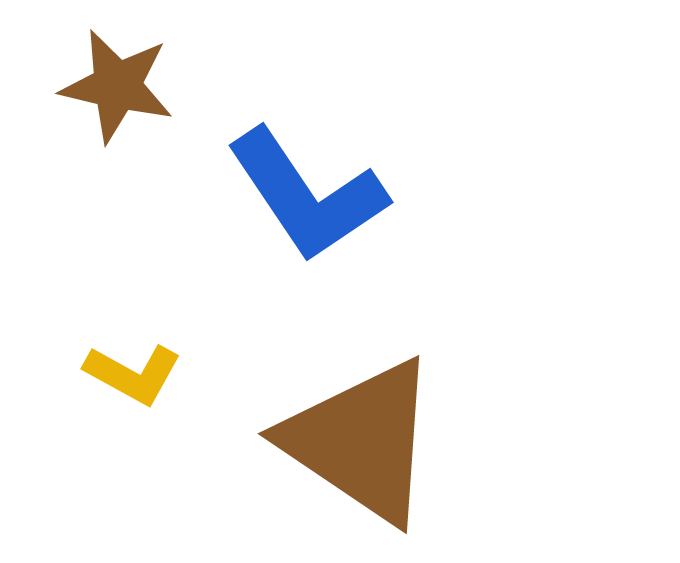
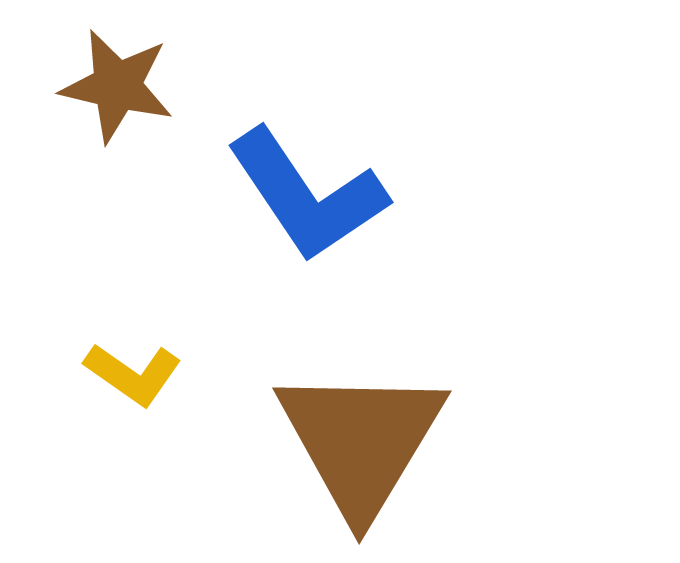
yellow L-shape: rotated 6 degrees clockwise
brown triangle: rotated 27 degrees clockwise
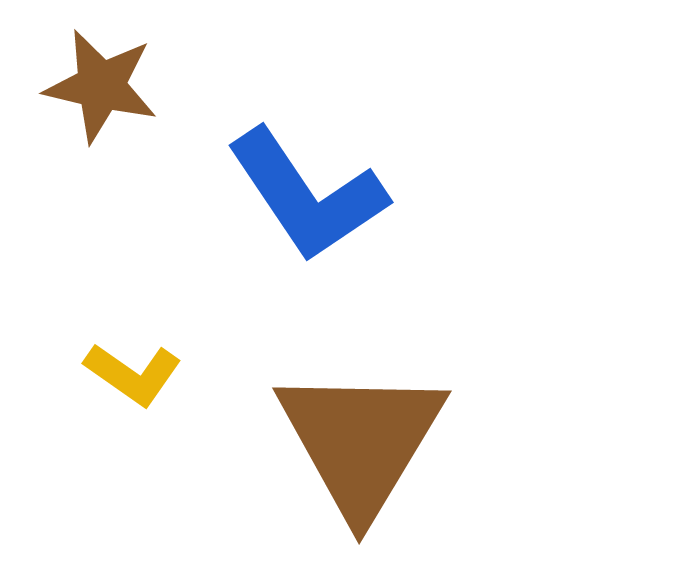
brown star: moved 16 px left
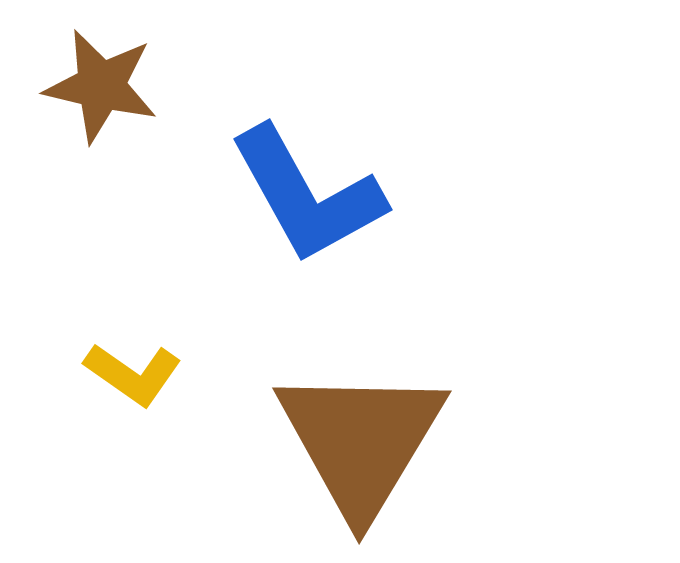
blue L-shape: rotated 5 degrees clockwise
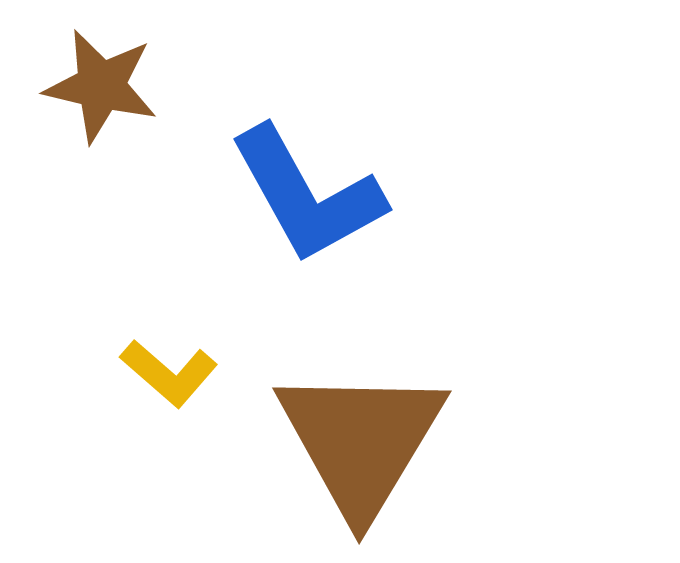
yellow L-shape: moved 36 px right, 1 px up; rotated 6 degrees clockwise
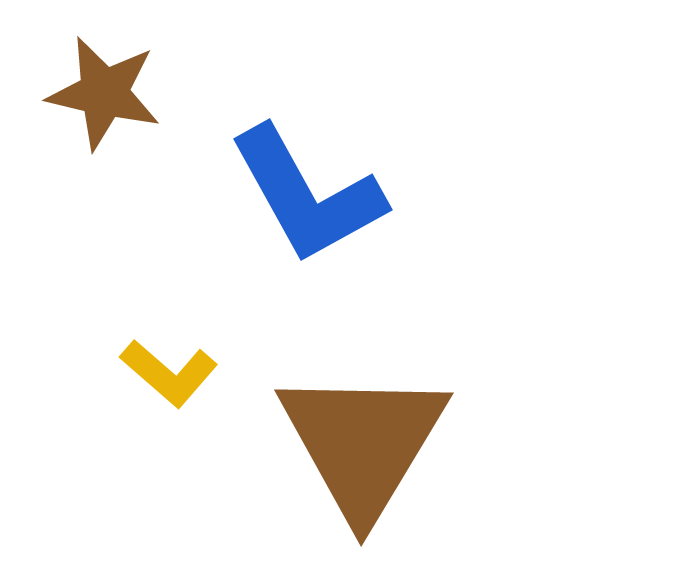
brown star: moved 3 px right, 7 px down
brown triangle: moved 2 px right, 2 px down
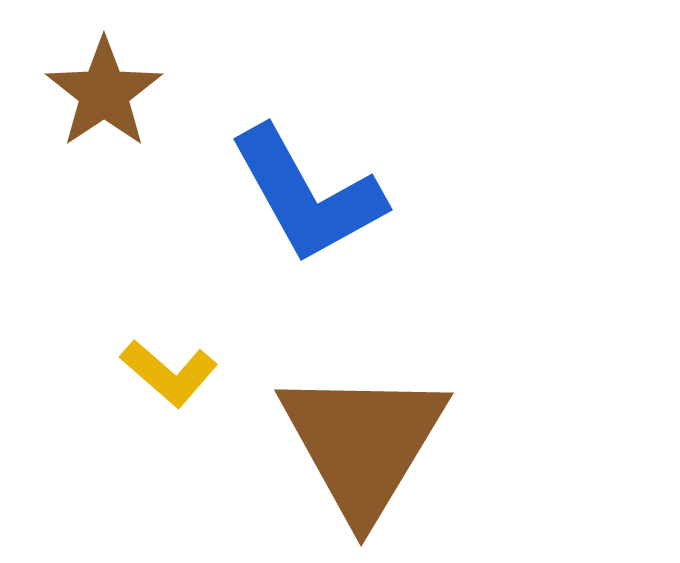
brown star: rotated 25 degrees clockwise
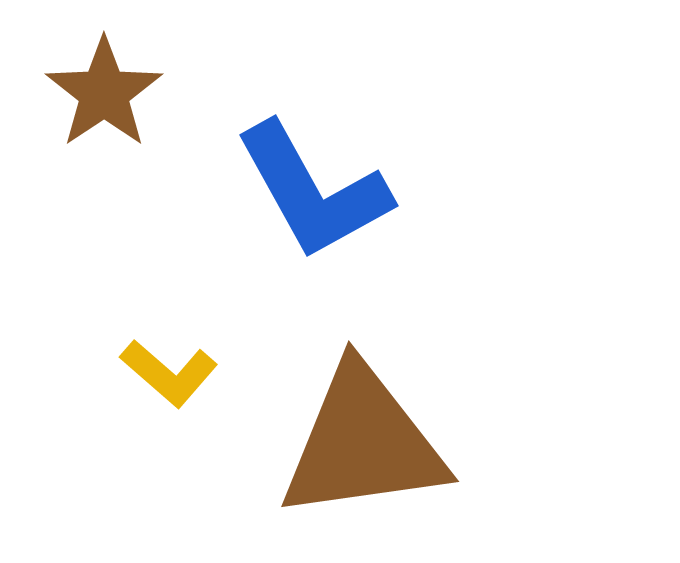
blue L-shape: moved 6 px right, 4 px up
brown triangle: rotated 51 degrees clockwise
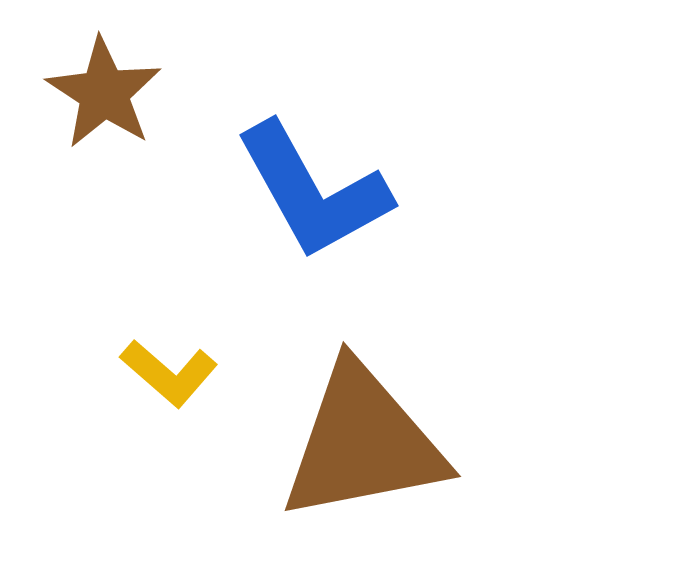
brown star: rotated 5 degrees counterclockwise
brown triangle: rotated 3 degrees counterclockwise
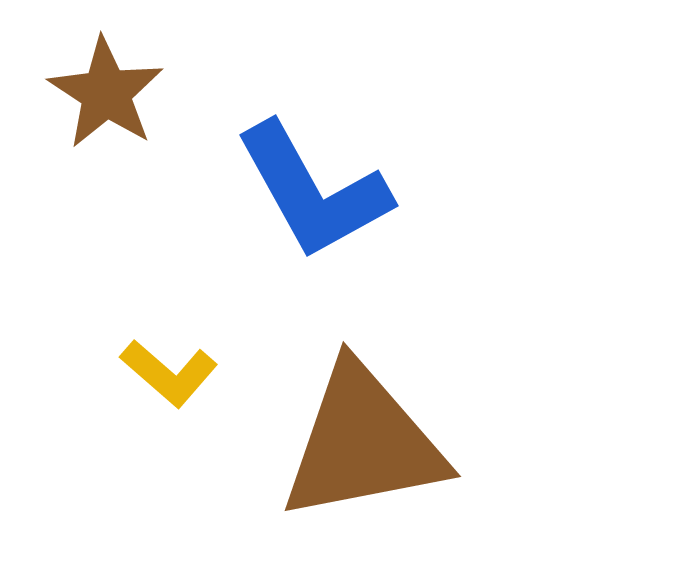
brown star: moved 2 px right
